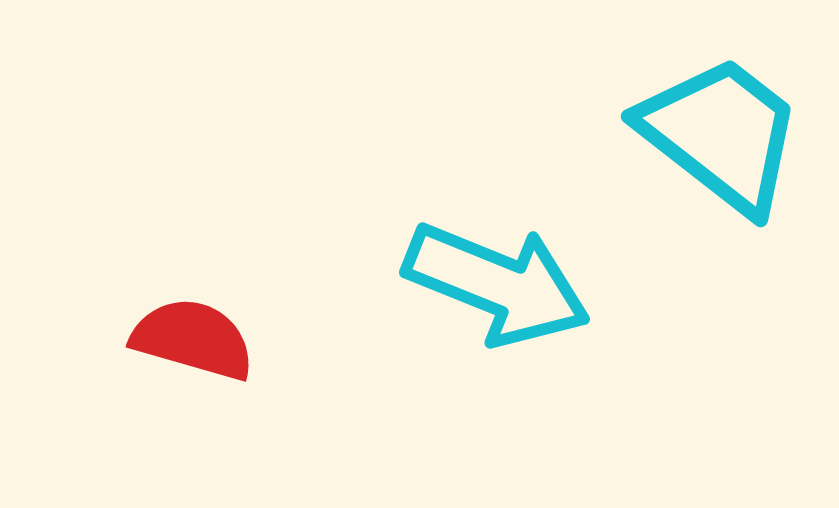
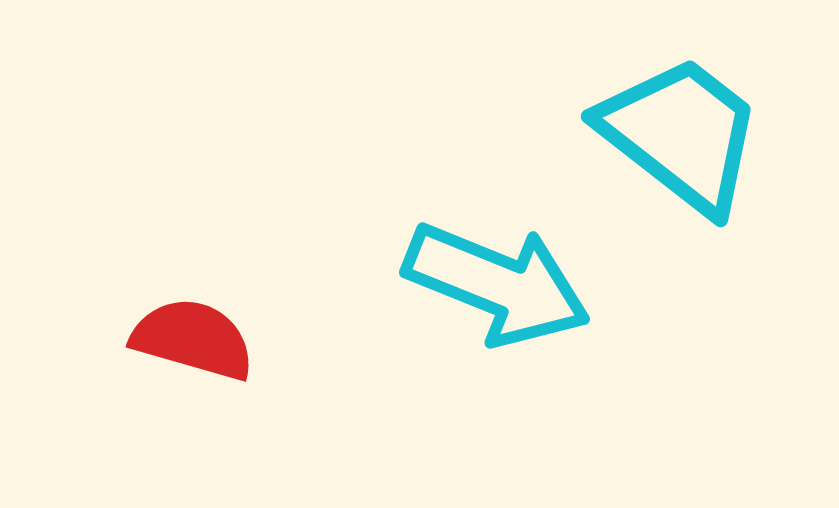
cyan trapezoid: moved 40 px left
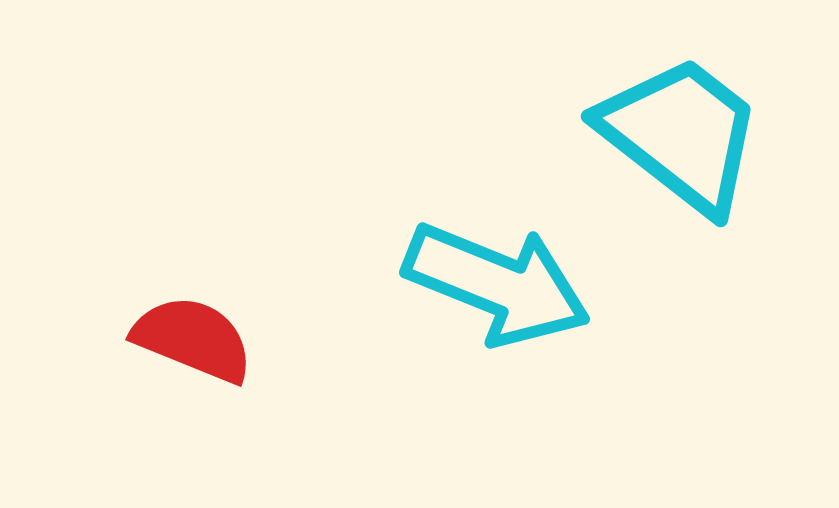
red semicircle: rotated 6 degrees clockwise
